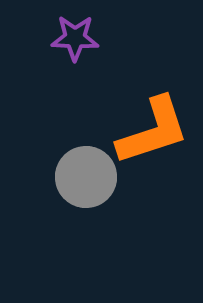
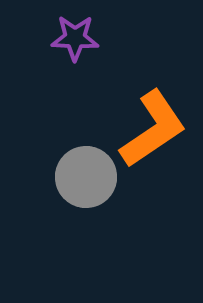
orange L-shape: moved 2 px up; rotated 16 degrees counterclockwise
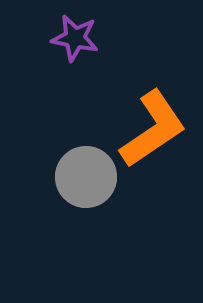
purple star: rotated 9 degrees clockwise
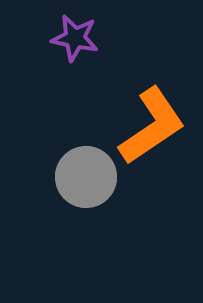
orange L-shape: moved 1 px left, 3 px up
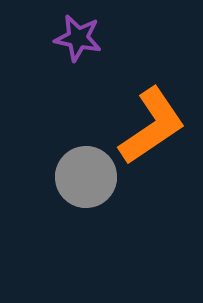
purple star: moved 3 px right
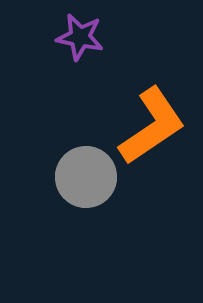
purple star: moved 2 px right, 1 px up
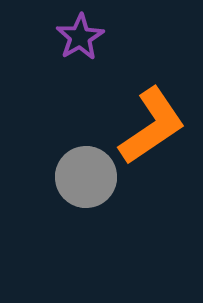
purple star: rotated 30 degrees clockwise
